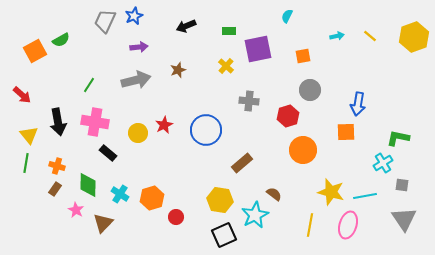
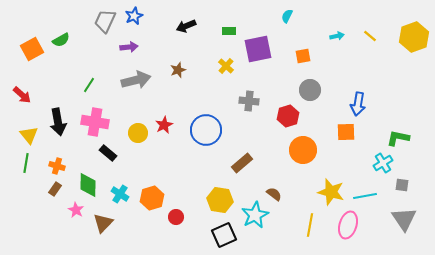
purple arrow at (139, 47): moved 10 px left
orange square at (35, 51): moved 3 px left, 2 px up
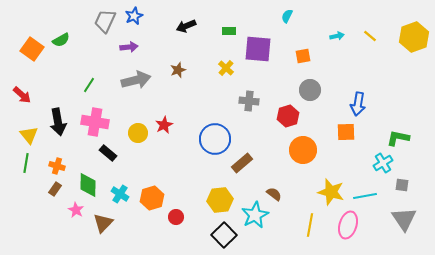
orange square at (32, 49): rotated 25 degrees counterclockwise
purple square at (258, 49): rotated 16 degrees clockwise
yellow cross at (226, 66): moved 2 px down
blue circle at (206, 130): moved 9 px right, 9 px down
yellow hexagon at (220, 200): rotated 15 degrees counterclockwise
black square at (224, 235): rotated 20 degrees counterclockwise
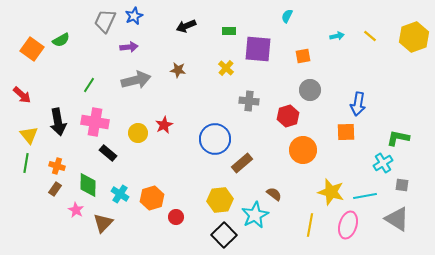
brown star at (178, 70): rotated 28 degrees clockwise
gray triangle at (404, 219): moved 7 px left; rotated 24 degrees counterclockwise
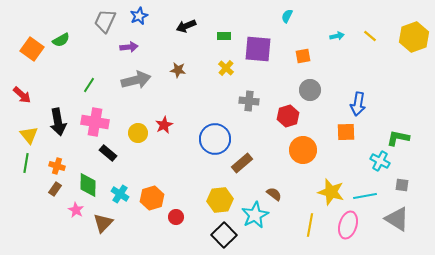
blue star at (134, 16): moved 5 px right
green rectangle at (229, 31): moved 5 px left, 5 px down
cyan cross at (383, 163): moved 3 px left, 2 px up; rotated 30 degrees counterclockwise
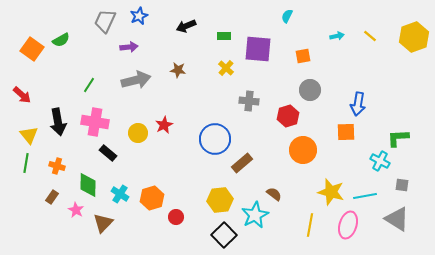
green L-shape at (398, 138): rotated 15 degrees counterclockwise
brown rectangle at (55, 189): moved 3 px left, 8 px down
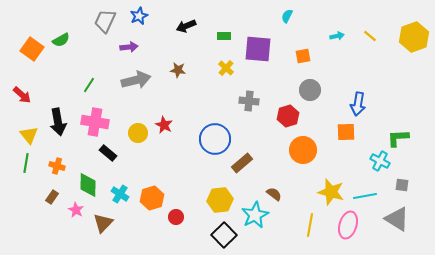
red star at (164, 125): rotated 18 degrees counterclockwise
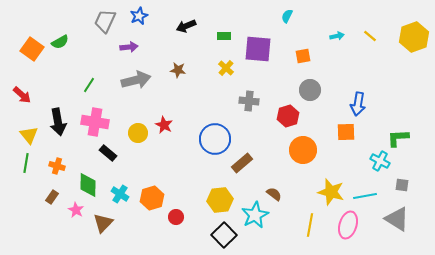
green semicircle at (61, 40): moved 1 px left, 2 px down
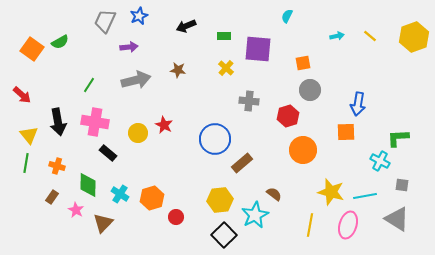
orange square at (303, 56): moved 7 px down
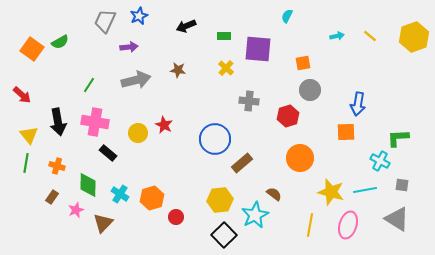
orange circle at (303, 150): moved 3 px left, 8 px down
cyan line at (365, 196): moved 6 px up
pink star at (76, 210): rotated 21 degrees clockwise
